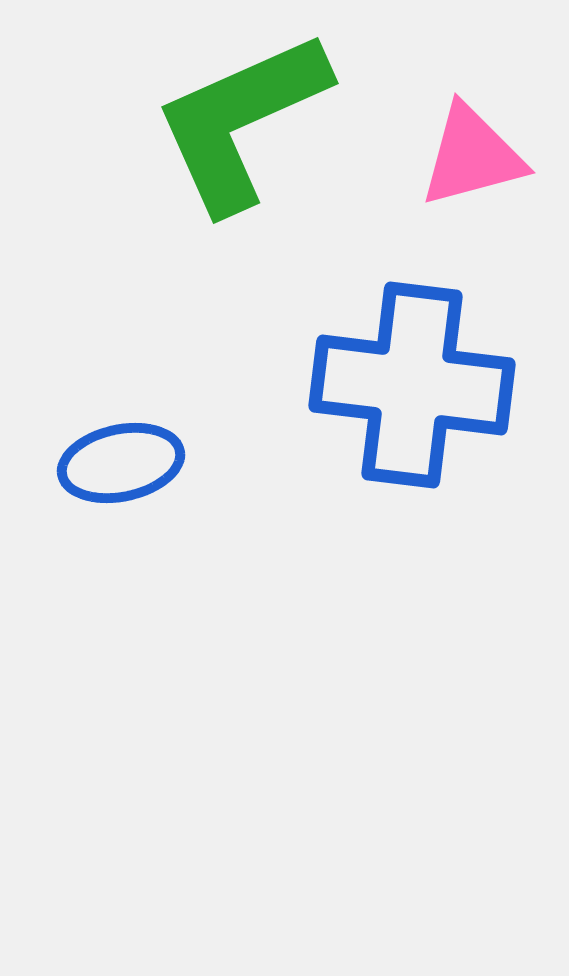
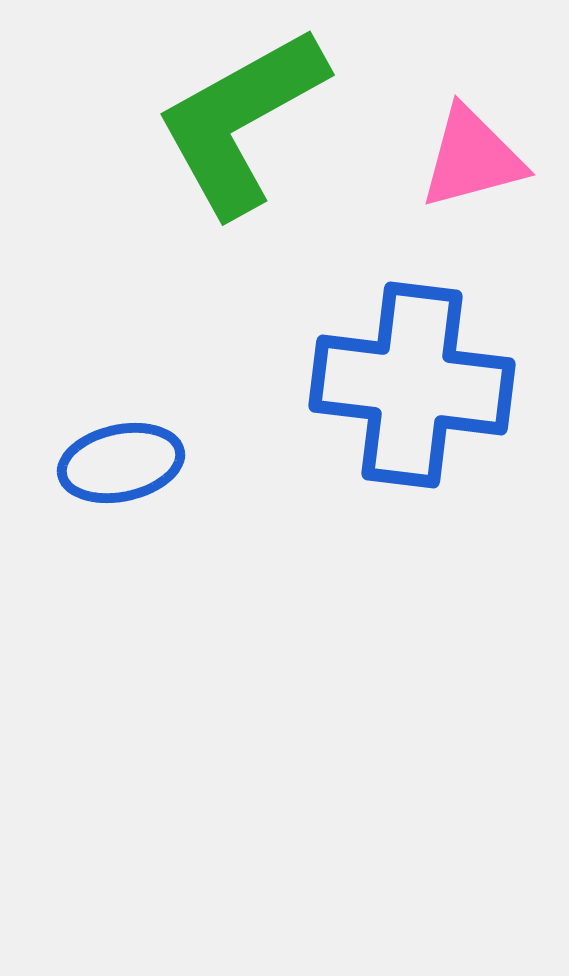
green L-shape: rotated 5 degrees counterclockwise
pink triangle: moved 2 px down
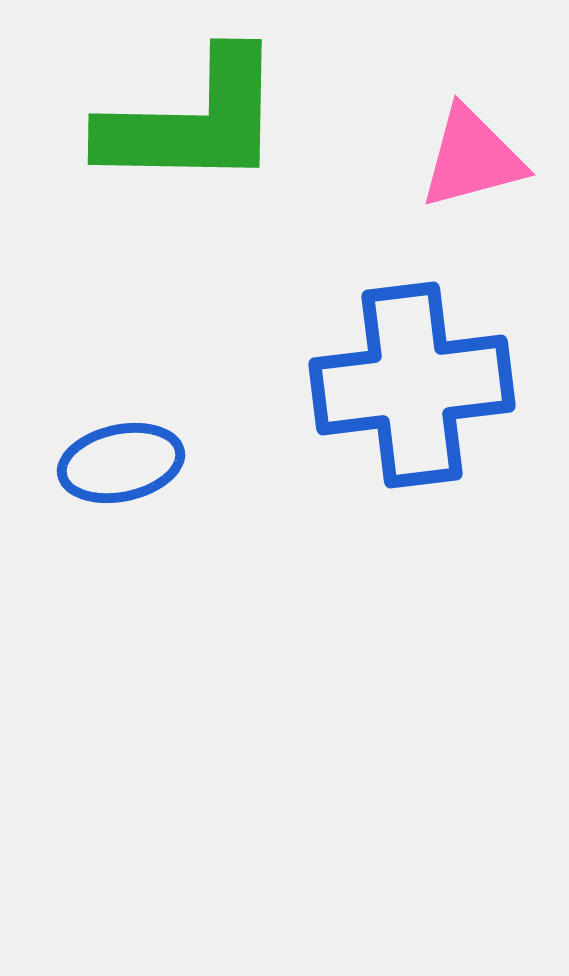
green L-shape: moved 48 px left; rotated 150 degrees counterclockwise
blue cross: rotated 14 degrees counterclockwise
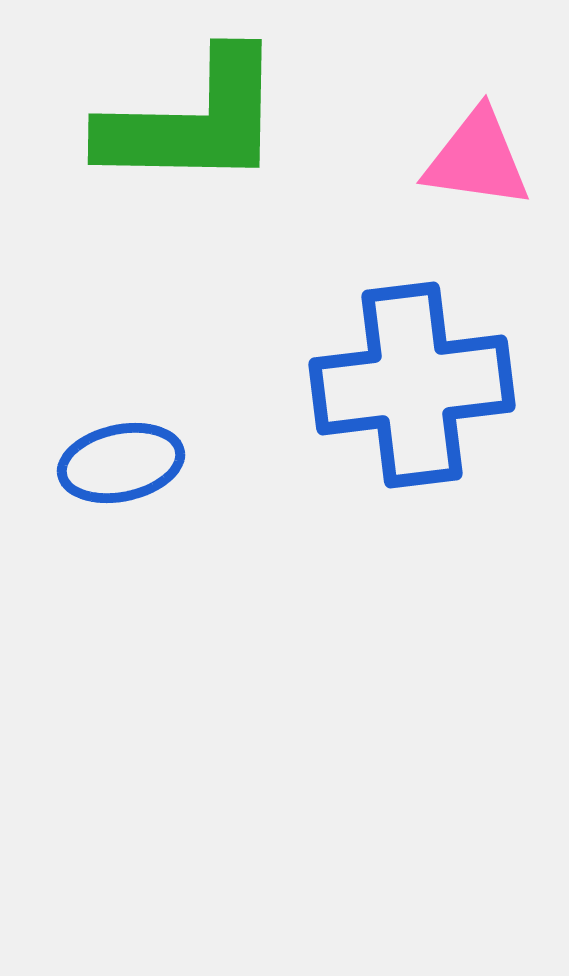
pink triangle: moved 5 px right, 1 px down; rotated 23 degrees clockwise
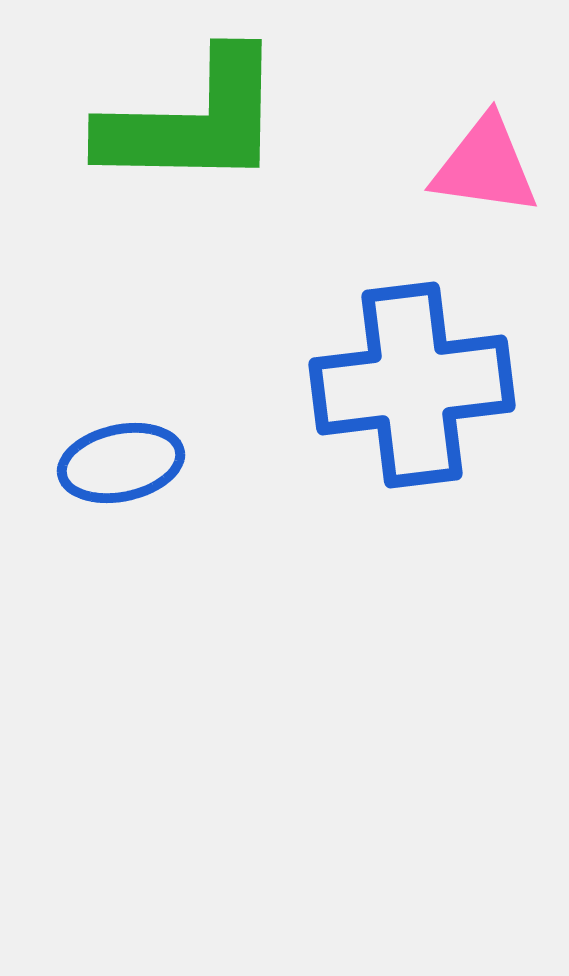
pink triangle: moved 8 px right, 7 px down
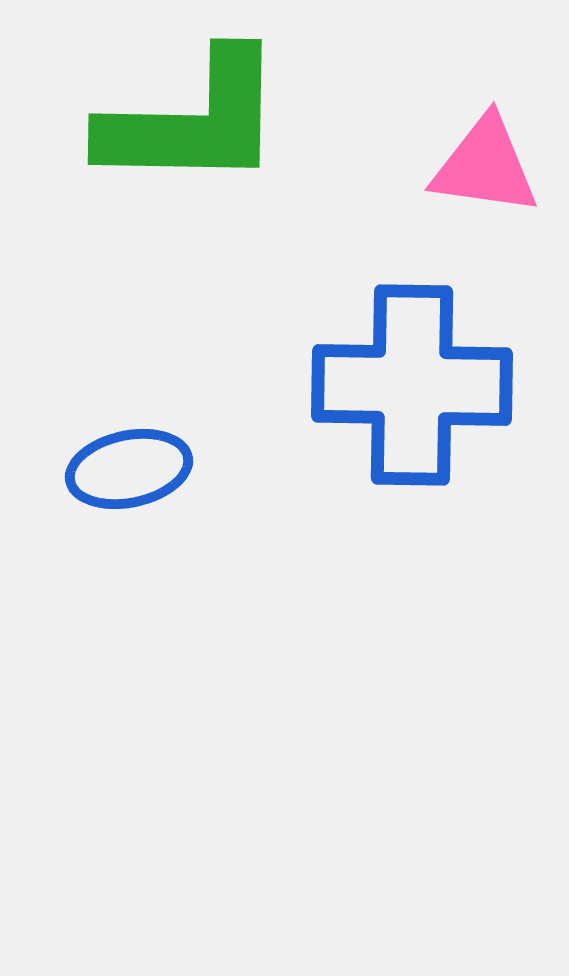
blue cross: rotated 8 degrees clockwise
blue ellipse: moved 8 px right, 6 px down
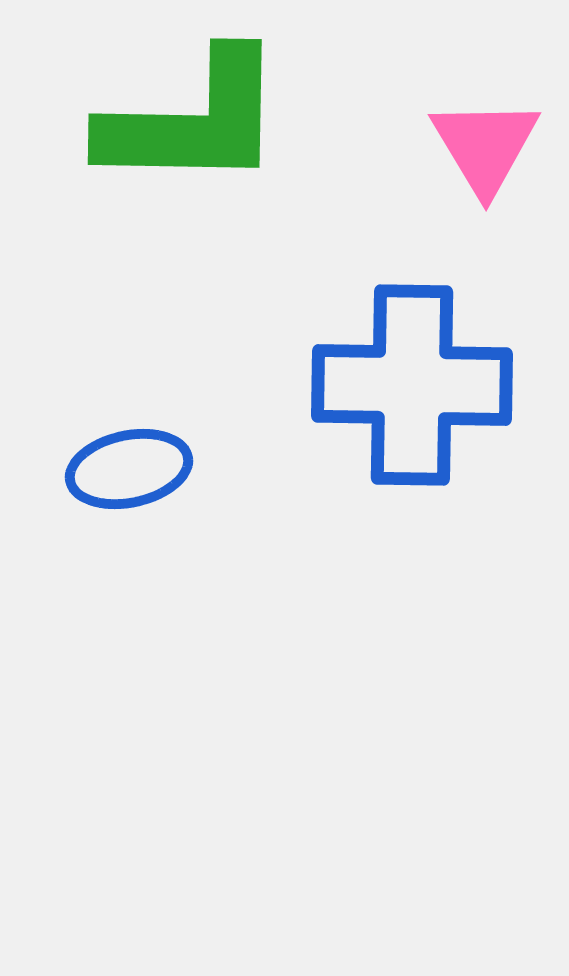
pink triangle: moved 20 px up; rotated 51 degrees clockwise
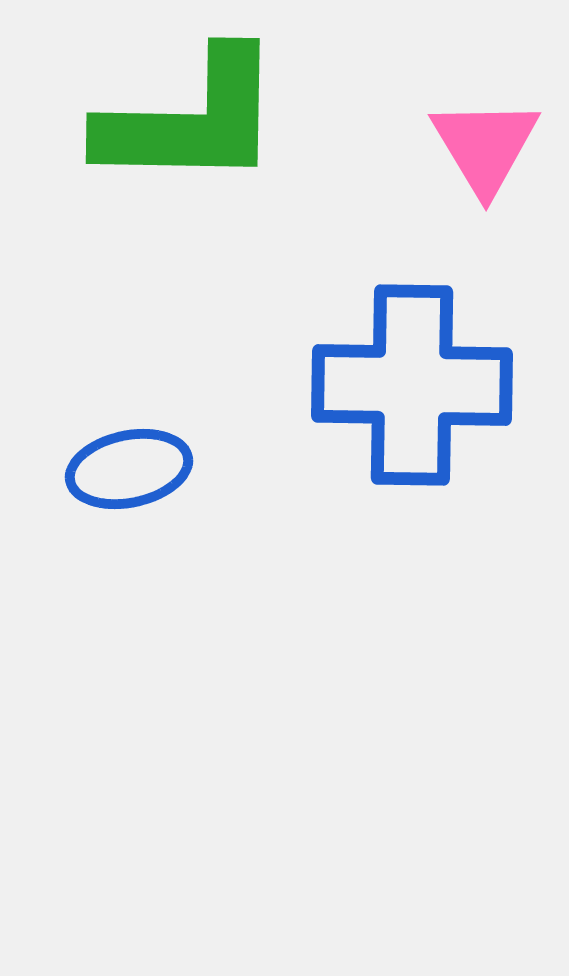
green L-shape: moved 2 px left, 1 px up
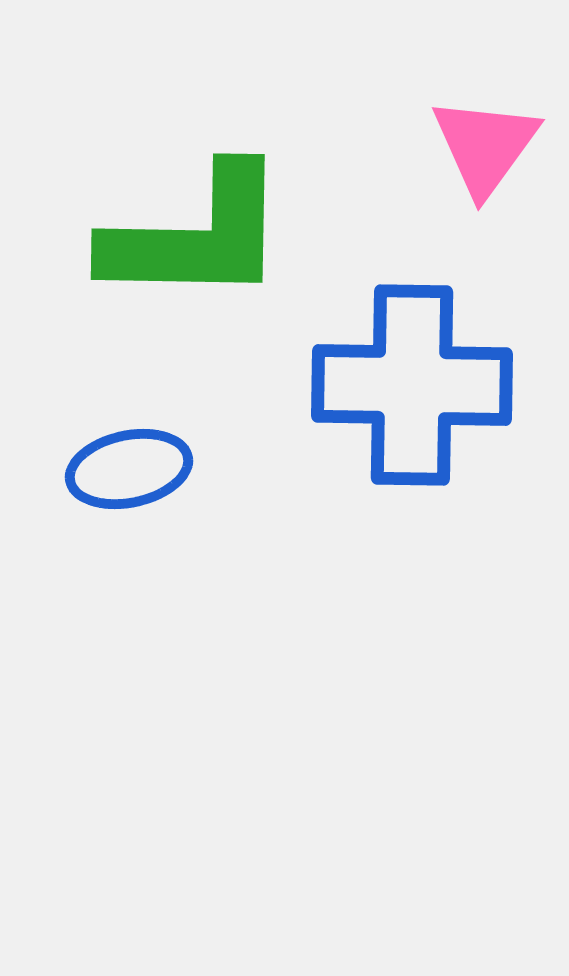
green L-shape: moved 5 px right, 116 px down
pink triangle: rotated 7 degrees clockwise
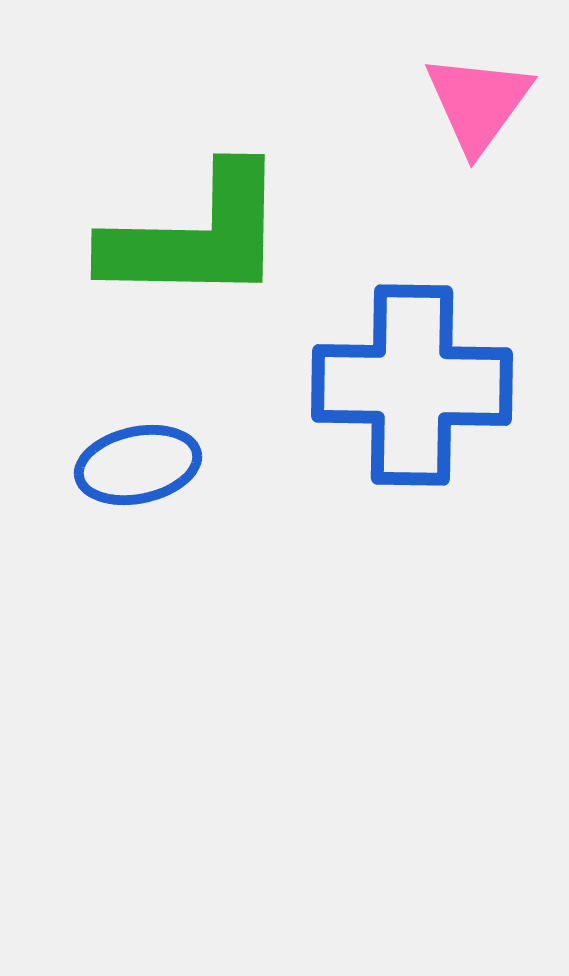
pink triangle: moved 7 px left, 43 px up
blue ellipse: moved 9 px right, 4 px up
